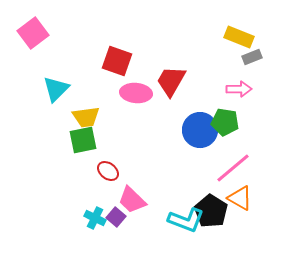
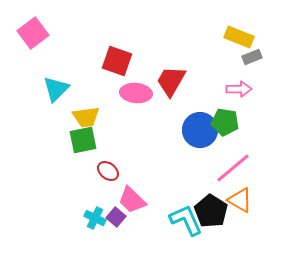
orange triangle: moved 2 px down
cyan L-shape: rotated 135 degrees counterclockwise
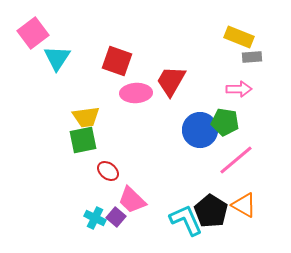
gray rectangle: rotated 18 degrees clockwise
cyan triangle: moved 1 px right, 31 px up; rotated 12 degrees counterclockwise
pink ellipse: rotated 8 degrees counterclockwise
pink line: moved 3 px right, 8 px up
orange triangle: moved 4 px right, 5 px down
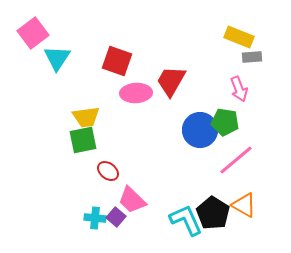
pink arrow: rotated 70 degrees clockwise
black pentagon: moved 2 px right, 2 px down
cyan cross: rotated 20 degrees counterclockwise
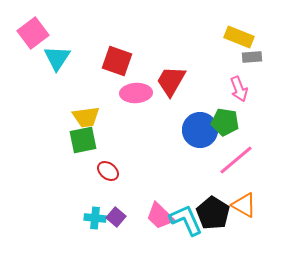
pink trapezoid: moved 28 px right, 16 px down
